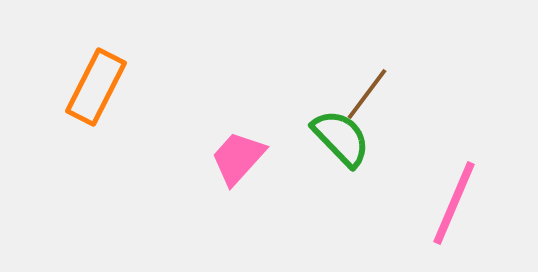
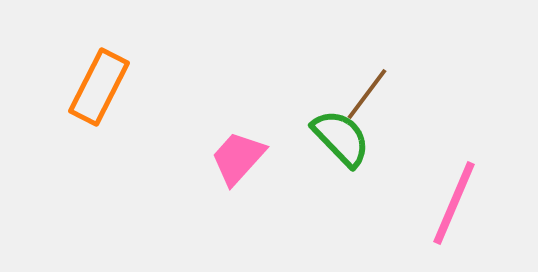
orange rectangle: moved 3 px right
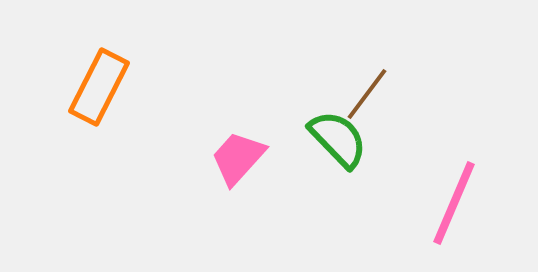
green semicircle: moved 3 px left, 1 px down
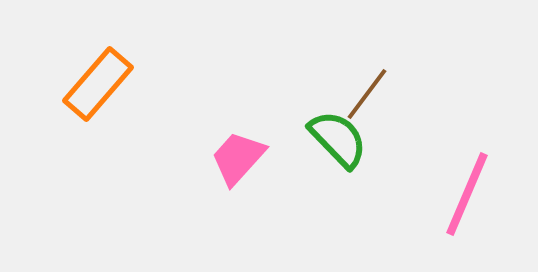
orange rectangle: moved 1 px left, 3 px up; rotated 14 degrees clockwise
pink line: moved 13 px right, 9 px up
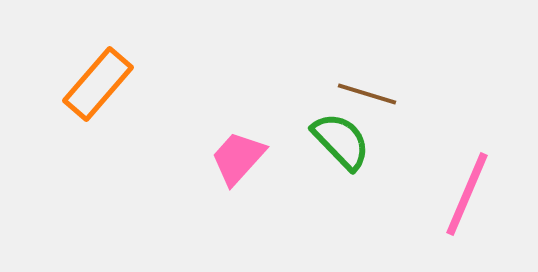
brown line: rotated 70 degrees clockwise
green semicircle: moved 3 px right, 2 px down
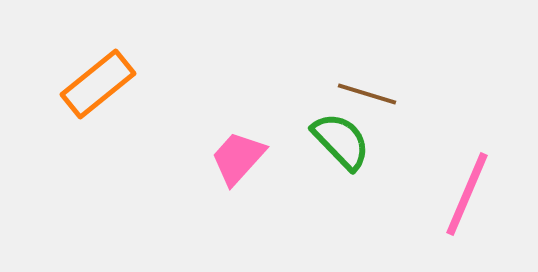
orange rectangle: rotated 10 degrees clockwise
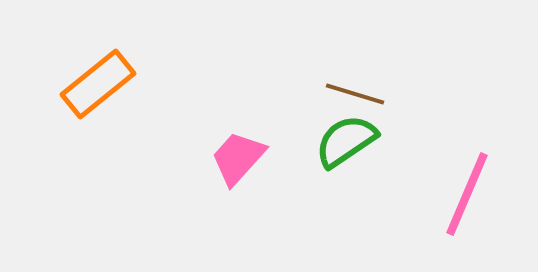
brown line: moved 12 px left
green semicircle: moved 5 px right; rotated 80 degrees counterclockwise
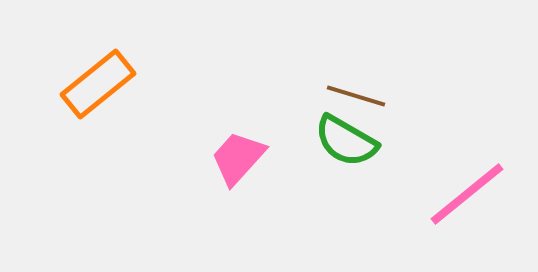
brown line: moved 1 px right, 2 px down
green semicircle: rotated 116 degrees counterclockwise
pink line: rotated 28 degrees clockwise
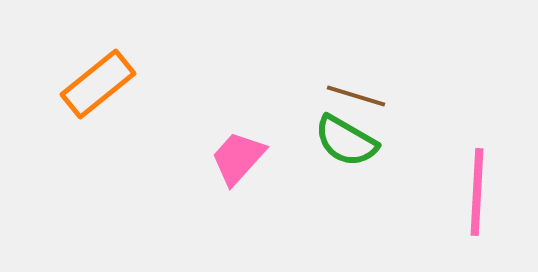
pink line: moved 10 px right, 2 px up; rotated 48 degrees counterclockwise
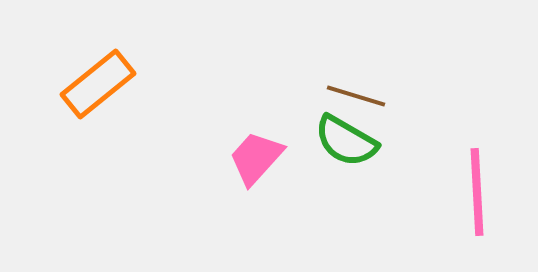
pink trapezoid: moved 18 px right
pink line: rotated 6 degrees counterclockwise
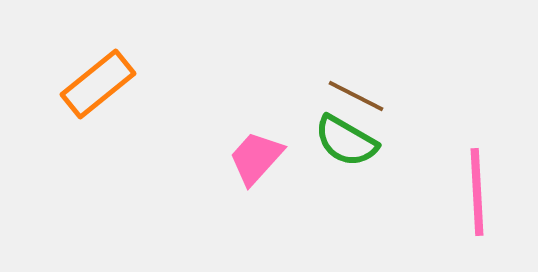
brown line: rotated 10 degrees clockwise
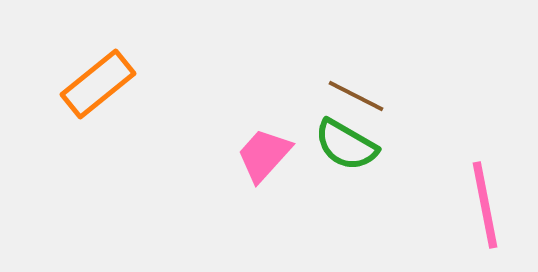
green semicircle: moved 4 px down
pink trapezoid: moved 8 px right, 3 px up
pink line: moved 8 px right, 13 px down; rotated 8 degrees counterclockwise
